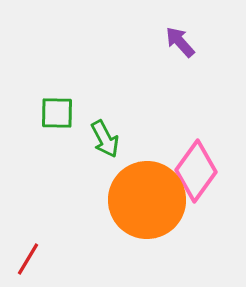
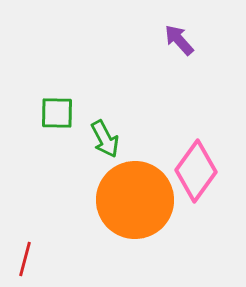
purple arrow: moved 1 px left, 2 px up
orange circle: moved 12 px left
red line: moved 3 px left; rotated 16 degrees counterclockwise
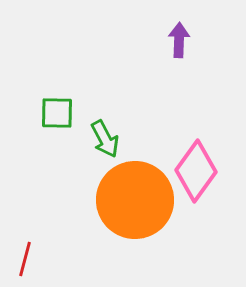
purple arrow: rotated 44 degrees clockwise
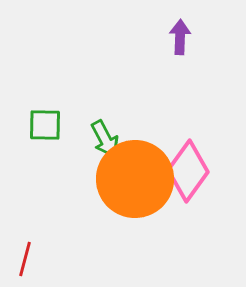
purple arrow: moved 1 px right, 3 px up
green square: moved 12 px left, 12 px down
pink diamond: moved 8 px left
orange circle: moved 21 px up
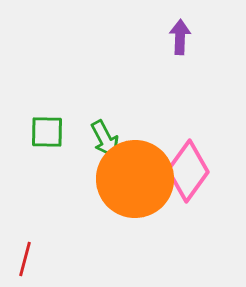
green square: moved 2 px right, 7 px down
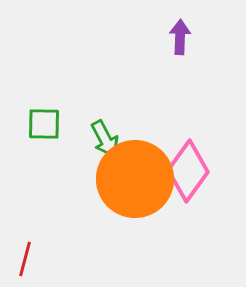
green square: moved 3 px left, 8 px up
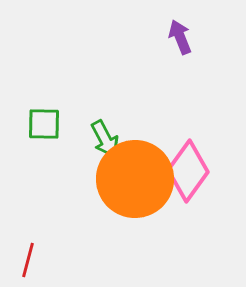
purple arrow: rotated 24 degrees counterclockwise
red line: moved 3 px right, 1 px down
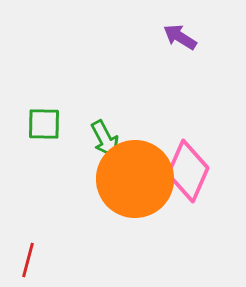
purple arrow: rotated 36 degrees counterclockwise
pink diamond: rotated 12 degrees counterclockwise
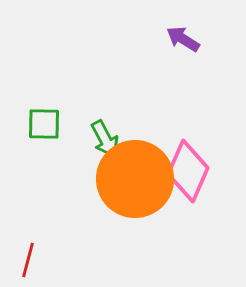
purple arrow: moved 3 px right, 2 px down
